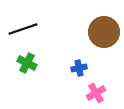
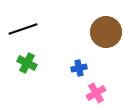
brown circle: moved 2 px right
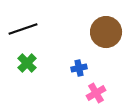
green cross: rotated 18 degrees clockwise
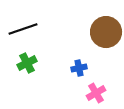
green cross: rotated 18 degrees clockwise
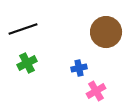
pink cross: moved 2 px up
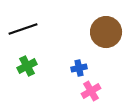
green cross: moved 3 px down
pink cross: moved 5 px left
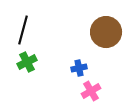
black line: moved 1 px down; rotated 56 degrees counterclockwise
green cross: moved 4 px up
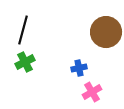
green cross: moved 2 px left
pink cross: moved 1 px right, 1 px down
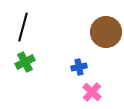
black line: moved 3 px up
blue cross: moved 1 px up
pink cross: rotated 18 degrees counterclockwise
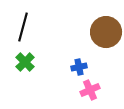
green cross: rotated 18 degrees counterclockwise
pink cross: moved 2 px left, 2 px up; rotated 24 degrees clockwise
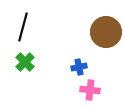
pink cross: rotated 30 degrees clockwise
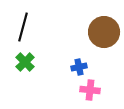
brown circle: moved 2 px left
